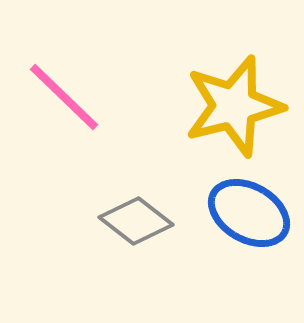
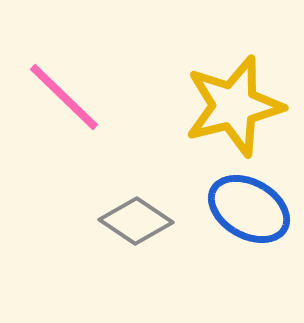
blue ellipse: moved 4 px up
gray diamond: rotated 4 degrees counterclockwise
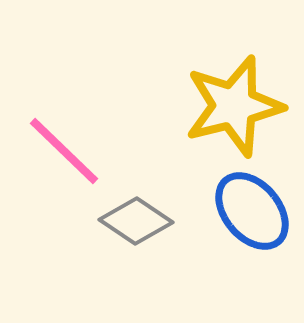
pink line: moved 54 px down
blue ellipse: moved 3 px right, 2 px down; rotated 20 degrees clockwise
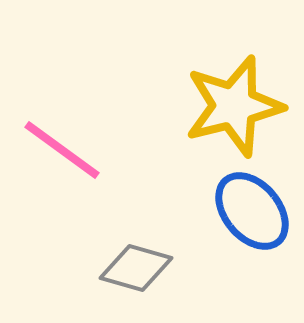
pink line: moved 2 px left, 1 px up; rotated 8 degrees counterclockwise
gray diamond: moved 47 px down; rotated 18 degrees counterclockwise
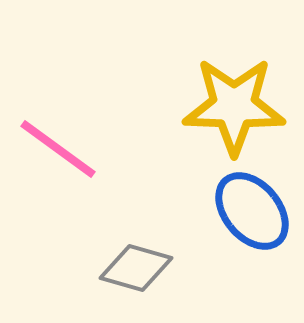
yellow star: rotated 16 degrees clockwise
pink line: moved 4 px left, 1 px up
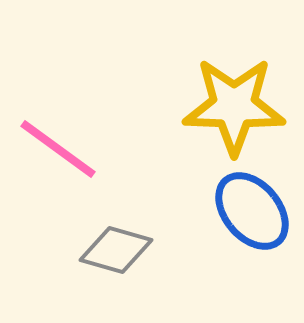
gray diamond: moved 20 px left, 18 px up
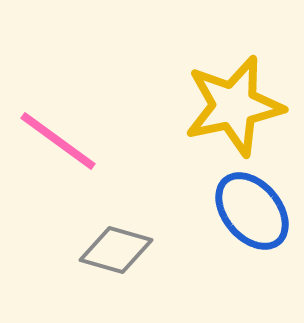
yellow star: rotated 14 degrees counterclockwise
pink line: moved 8 px up
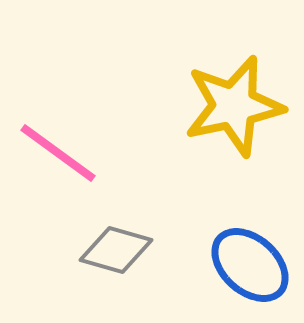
pink line: moved 12 px down
blue ellipse: moved 2 px left, 54 px down; rotated 8 degrees counterclockwise
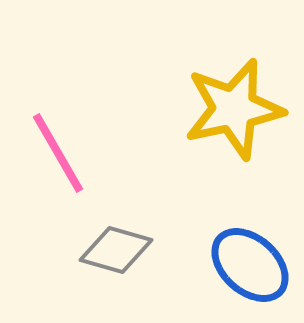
yellow star: moved 3 px down
pink line: rotated 24 degrees clockwise
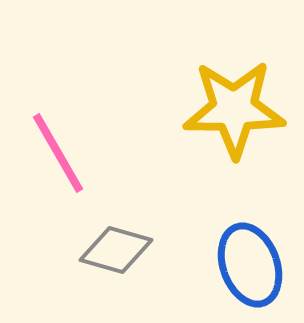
yellow star: rotated 12 degrees clockwise
blue ellipse: rotated 28 degrees clockwise
